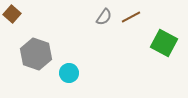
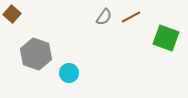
green square: moved 2 px right, 5 px up; rotated 8 degrees counterclockwise
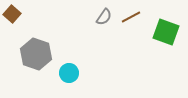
green square: moved 6 px up
